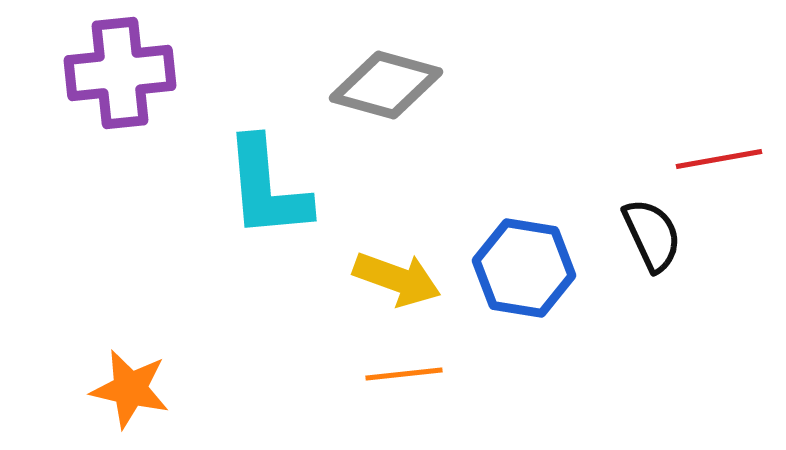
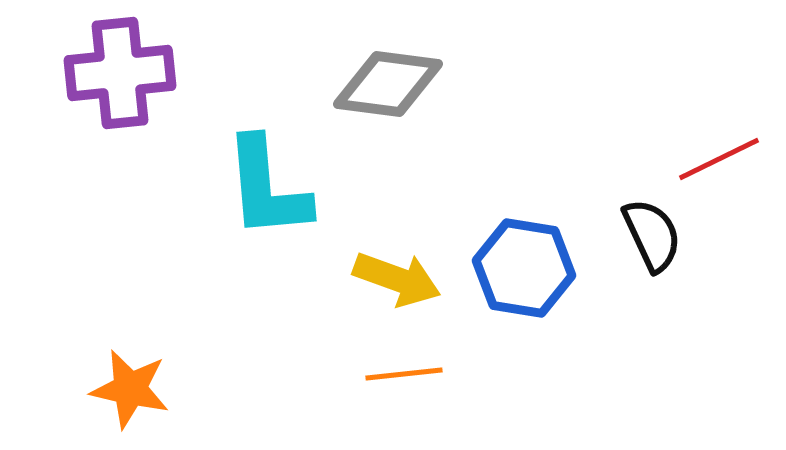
gray diamond: moved 2 px right, 1 px up; rotated 8 degrees counterclockwise
red line: rotated 16 degrees counterclockwise
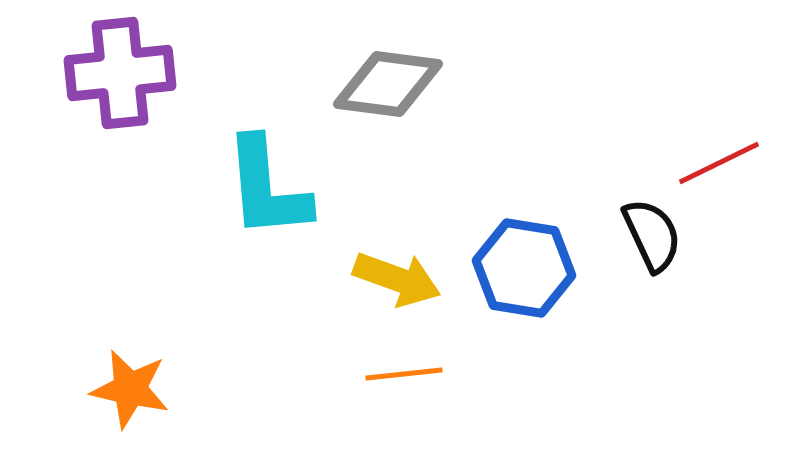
red line: moved 4 px down
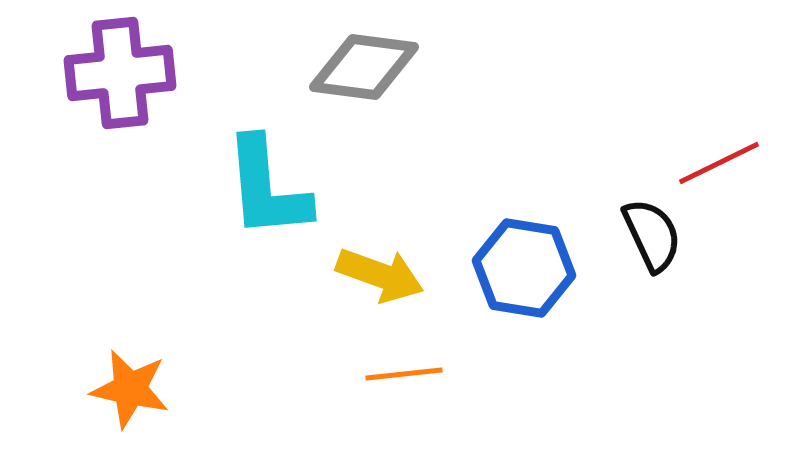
gray diamond: moved 24 px left, 17 px up
yellow arrow: moved 17 px left, 4 px up
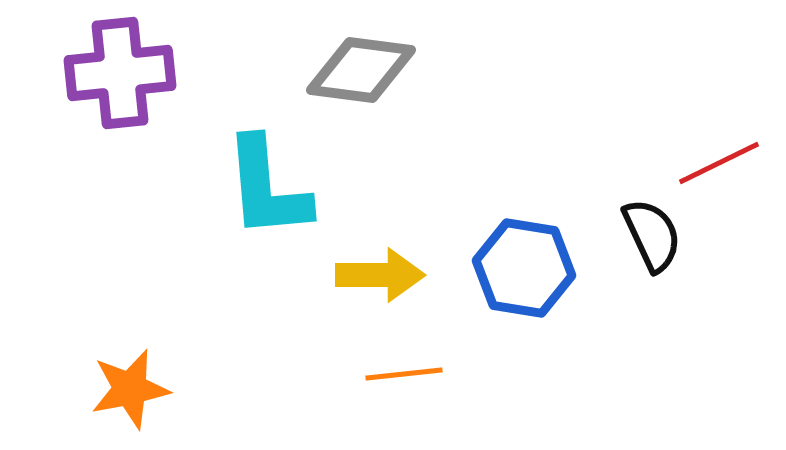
gray diamond: moved 3 px left, 3 px down
yellow arrow: rotated 20 degrees counterclockwise
orange star: rotated 24 degrees counterclockwise
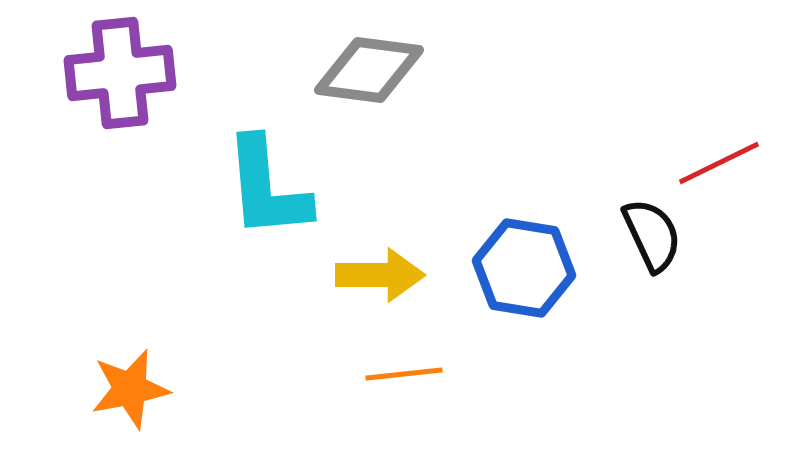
gray diamond: moved 8 px right
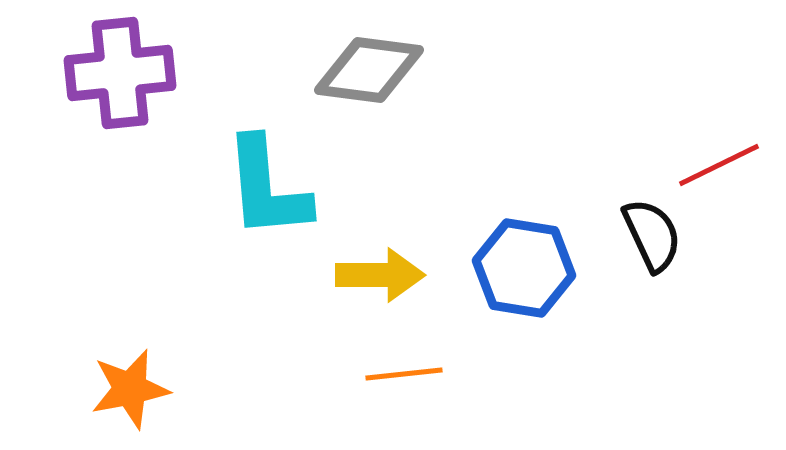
red line: moved 2 px down
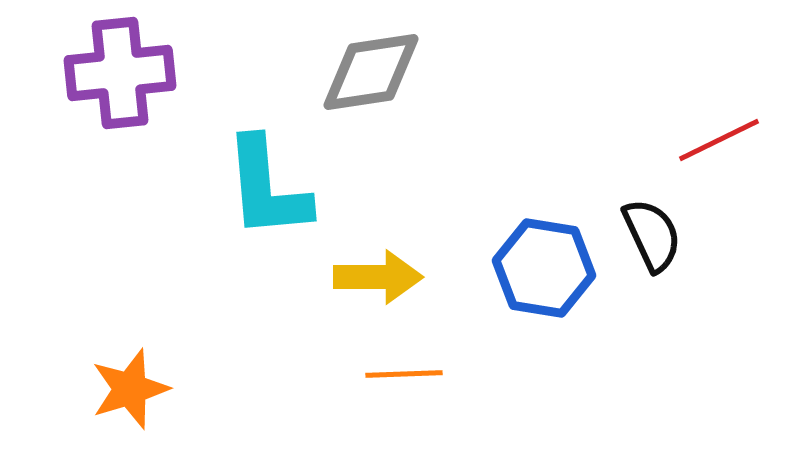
gray diamond: moved 2 px right, 2 px down; rotated 16 degrees counterclockwise
red line: moved 25 px up
blue hexagon: moved 20 px right
yellow arrow: moved 2 px left, 2 px down
orange line: rotated 4 degrees clockwise
orange star: rotated 6 degrees counterclockwise
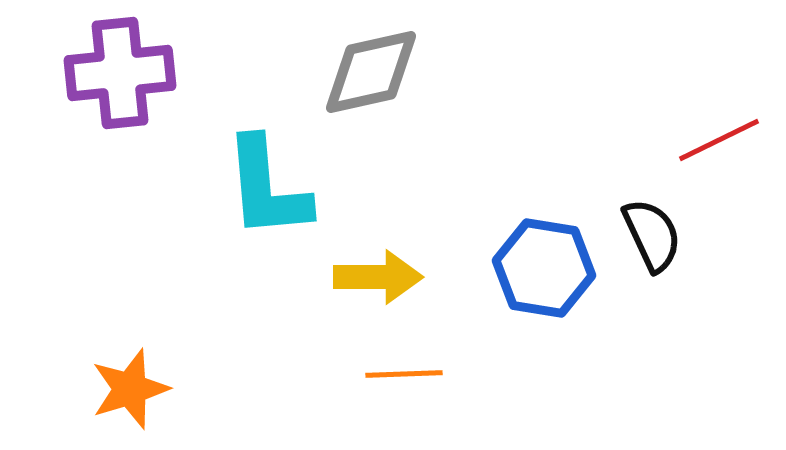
gray diamond: rotated 4 degrees counterclockwise
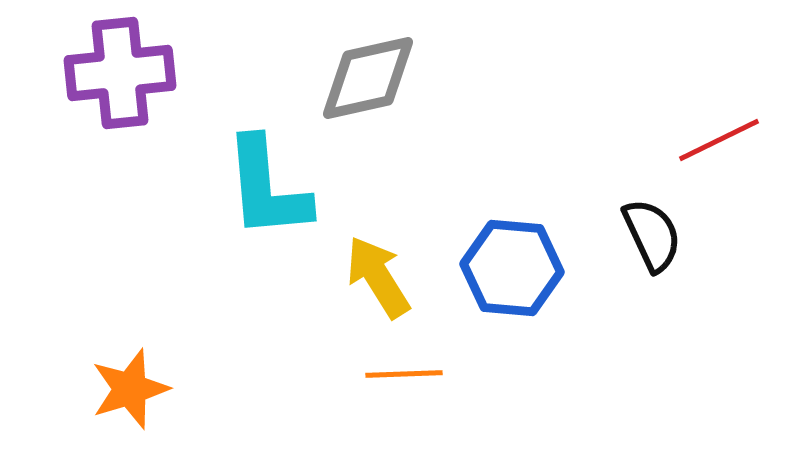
gray diamond: moved 3 px left, 6 px down
blue hexagon: moved 32 px left; rotated 4 degrees counterclockwise
yellow arrow: rotated 122 degrees counterclockwise
